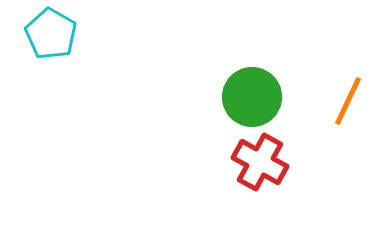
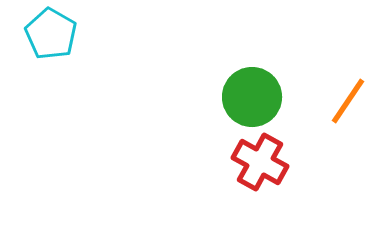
orange line: rotated 9 degrees clockwise
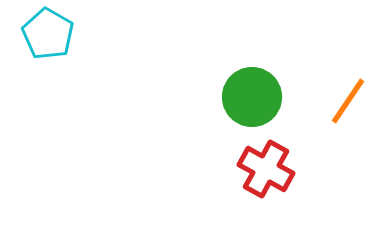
cyan pentagon: moved 3 px left
red cross: moved 6 px right, 7 px down
